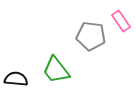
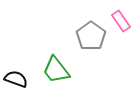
gray pentagon: rotated 28 degrees clockwise
black semicircle: rotated 15 degrees clockwise
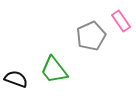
gray pentagon: rotated 12 degrees clockwise
green trapezoid: moved 2 px left
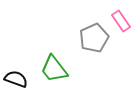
gray pentagon: moved 3 px right, 2 px down
green trapezoid: moved 1 px up
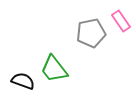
gray pentagon: moved 3 px left, 5 px up; rotated 12 degrees clockwise
black semicircle: moved 7 px right, 2 px down
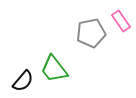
black semicircle: rotated 110 degrees clockwise
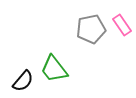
pink rectangle: moved 1 px right, 4 px down
gray pentagon: moved 4 px up
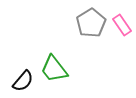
gray pentagon: moved 6 px up; rotated 20 degrees counterclockwise
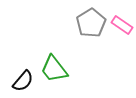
pink rectangle: rotated 20 degrees counterclockwise
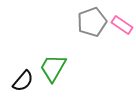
gray pentagon: moved 1 px right, 1 px up; rotated 12 degrees clockwise
green trapezoid: moved 1 px left, 1 px up; rotated 68 degrees clockwise
